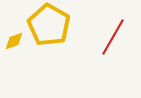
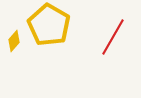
yellow diamond: rotated 30 degrees counterclockwise
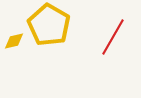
yellow diamond: rotated 35 degrees clockwise
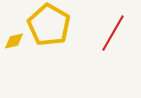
red line: moved 4 px up
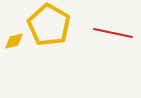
red line: rotated 72 degrees clockwise
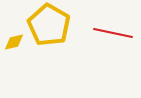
yellow diamond: moved 1 px down
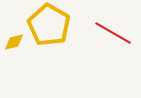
red line: rotated 18 degrees clockwise
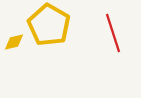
red line: rotated 42 degrees clockwise
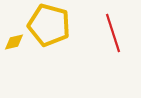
yellow pentagon: rotated 15 degrees counterclockwise
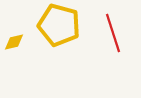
yellow pentagon: moved 10 px right
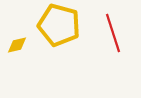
yellow diamond: moved 3 px right, 3 px down
